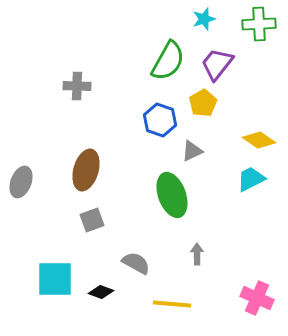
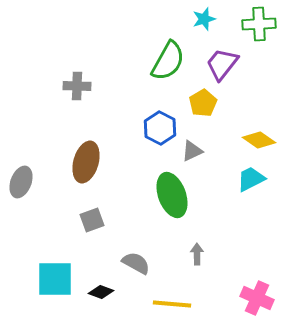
purple trapezoid: moved 5 px right
blue hexagon: moved 8 px down; rotated 8 degrees clockwise
brown ellipse: moved 8 px up
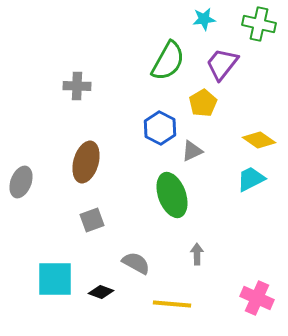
cyan star: rotated 10 degrees clockwise
green cross: rotated 16 degrees clockwise
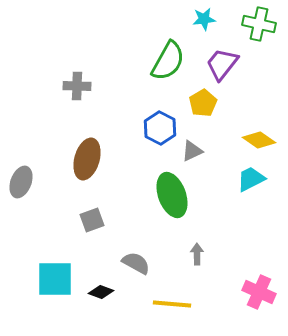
brown ellipse: moved 1 px right, 3 px up
pink cross: moved 2 px right, 6 px up
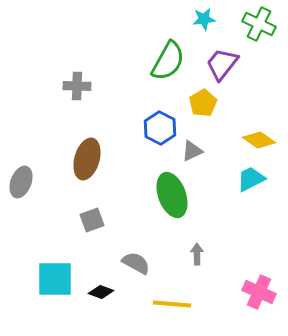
green cross: rotated 12 degrees clockwise
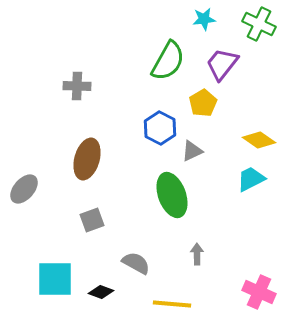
gray ellipse: moved 3 px right, 7 px down; rotated 20 degrees clockwise
